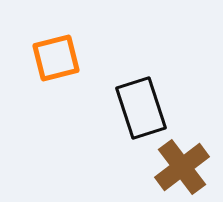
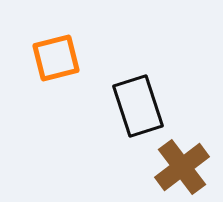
black rectangle: moved 3 px left, 2 px up
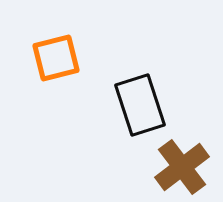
black rectangle: moved 2 px right, 1 px up
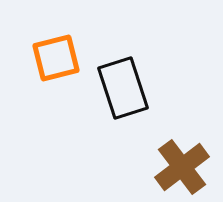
black rectangle: moved 17 px left, 17 px up
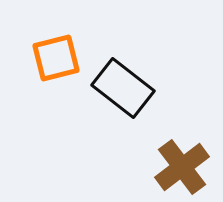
black rectangle: rotated 34 degrees counterclockwise
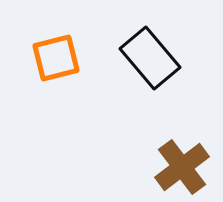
black rectangle: moved 27 px right, 30 px up; rotated 12 degrees clockwise
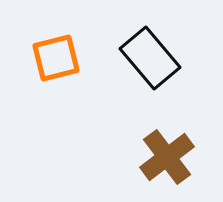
brown cross: moved 15 px left, 10 px up
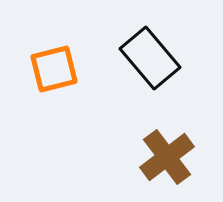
orange square: moved 2 px left, 11 px down
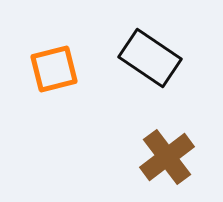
black rectangle: rotated 16 degrees counterclockwise
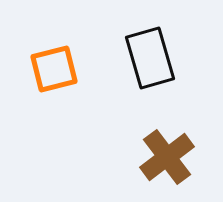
black rectangle: rotated 40 degrees clockwise
